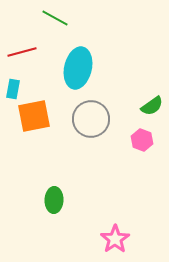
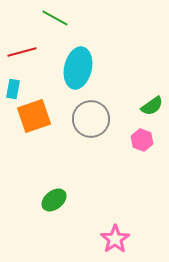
orange square: rotated 8 degrees counterclockwise
green ellipse: rotated 50 degrees clockwise
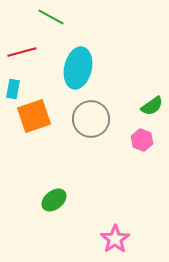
green line: moved 4 px left, 1 px up
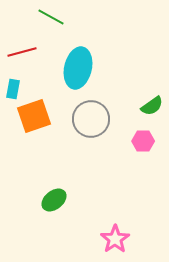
pink hexagon: moved 1 px right, 1 px down; rotated 20 degrees counterclockwise
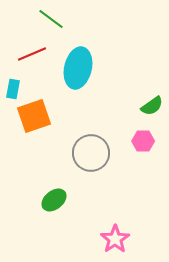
green line: moved 2 px down; rotated 8 degrees clockwise
red line: moved 10 px right, 2 px down; rotated 8 degrees counterclockwise
gray circle: moved 34 px down
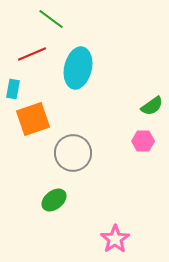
orange square: moved 1 px left, 3 px down
gray circle: moved 18 px left
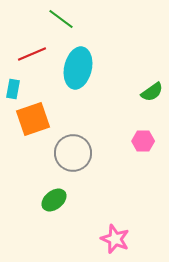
green line: moved 10 px right
green semicircle: moved 14 px up
pink star: rotated 16 degrees counterclockwise
